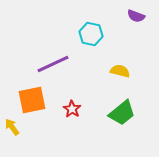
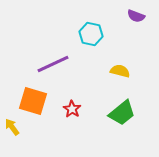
orange square: moved 1 px right, 1 px down; rotated 28 degrees clockwise
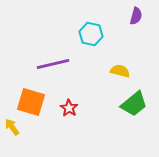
purple semicircle: rotated 96 degrees counterclockwise
purple line: rotated 12 degrees clockwise
orange square: moved 2 px left, 1 px down
red star: moved 3 px left, 1 px up
green trapezoid: moved 12 px right, 9 px up
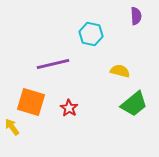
purple semicircle: rotated 18 degrees counterclockwise
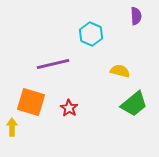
cyan hexagon: rotated 10 degrees clockwise
yellow arrow: rotated 36 degrees clockwise
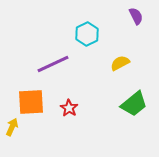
purple semicircle: rotated 24 degrees counterclockwise
cyan hexagon: moved 4 px left; rotated 10 degrees clockwise
purple line: rotated 12 degrees counterclockwise
yellow semicircle: moved 8 px up; rotated 42 degrees counterclockwise
orange square: rotated 20 degrees counterclockwise
yellow arrow: rotated 24 degrees clockwise
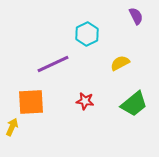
red star: moved 16 px right, 7 px up; rotated 24 degrees counterclockwise
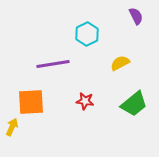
purple line: rotated 16 degrees clockwise
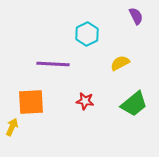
purple line: rotated 12 degrees clockwise
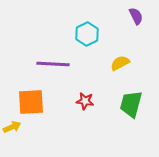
green trapezoid: moved 3 px left; rotated 144 degrees clockwise
yellow arrow: rotated 42 degrees clockwise
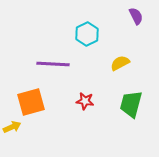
orange square: rotated 12 degrees counterclockwise
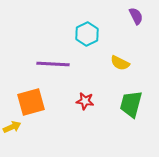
yellow semicircle: rotated 126 degrees counterclockwise
